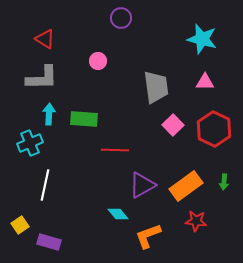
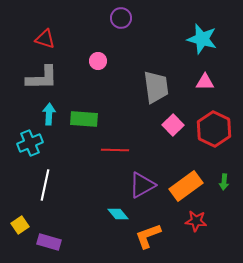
red triangle: rotated 15 degrees counterclockwise
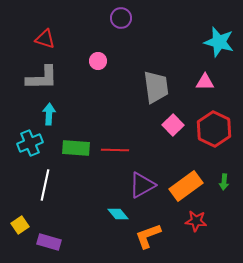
cyan star: moved 17 px right, 3 px down
green rectangle: moved 8 px left, 29 px down
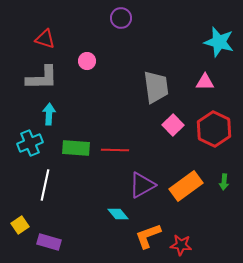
pink circle: moved 11 px left
red star: moved 15 px left, 24 px down
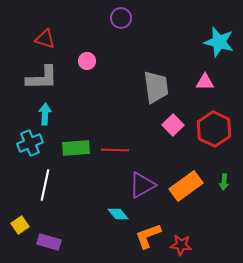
cyan arrow: moved 4 px left
green rectangle: rotated 8 degrees counterclockwise
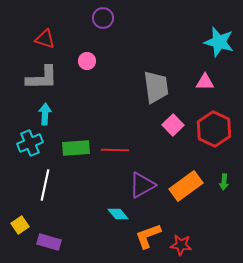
purple circle: moved 18 px left
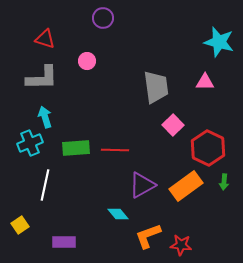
cyan arrow: moved 3 px down; rotated 20 degrees counterclockwise
red hexagon: moved 6 px left, 19 px down
purple rectangle: moved 15 px right; rotated 15 degrees counterclockwise
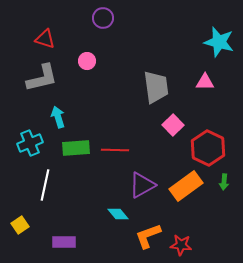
gray L-shape: rotated 12 degrees counterclockwise
cyan arrow: moved 13 px right
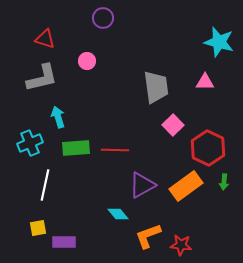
yellow square: moved 18 px right, 3 px down; rotated 24 degrees clockwise
